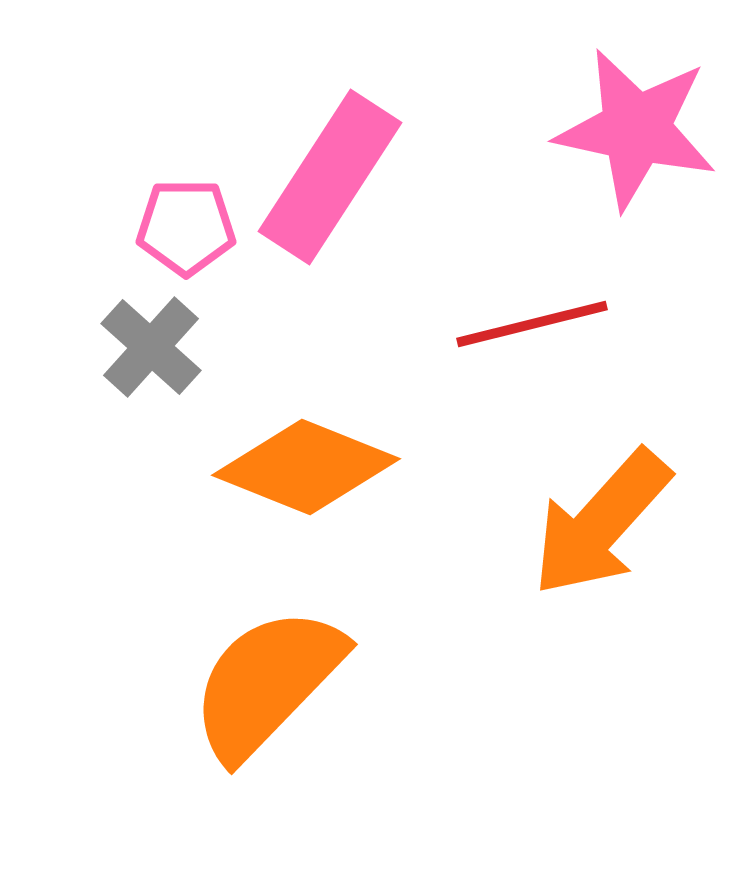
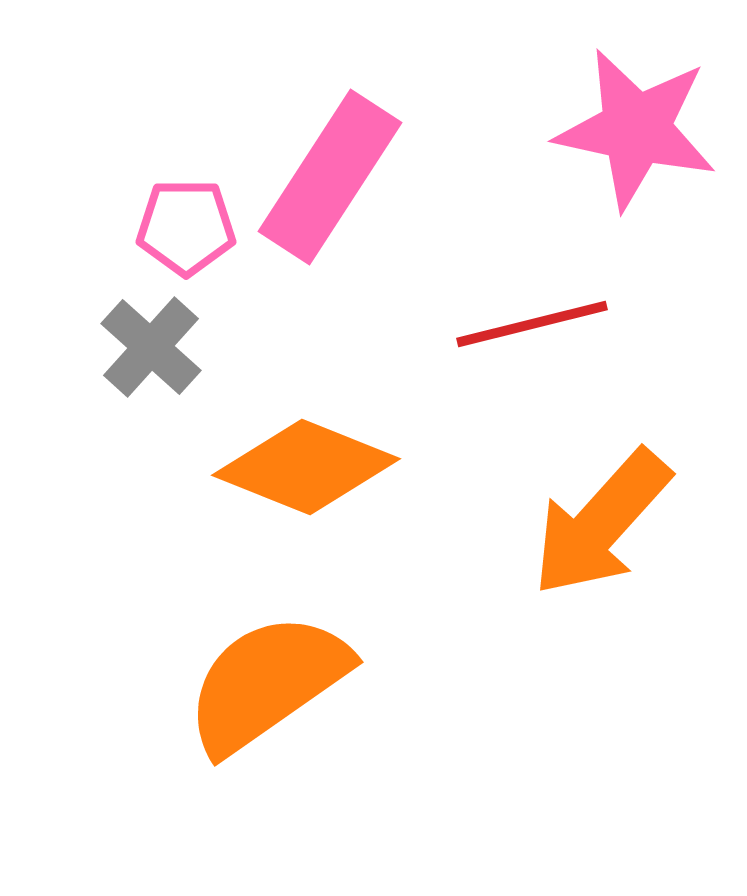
orange semicircle: rotated 11 degrees clockwise
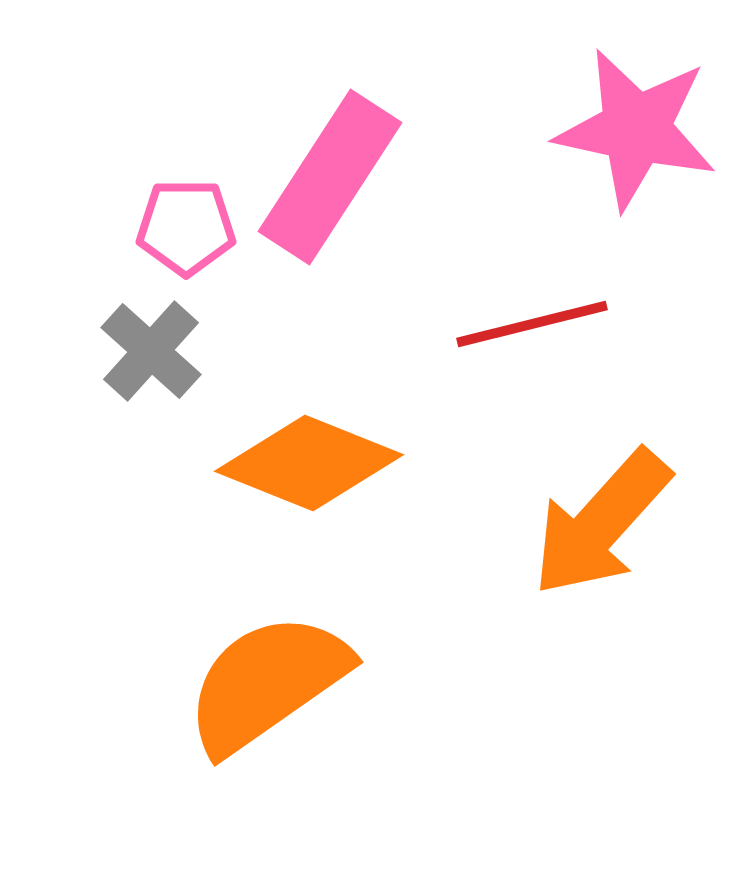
gray cross: moved 4 px down
orange diamond: moved 3 px right, 4 px up
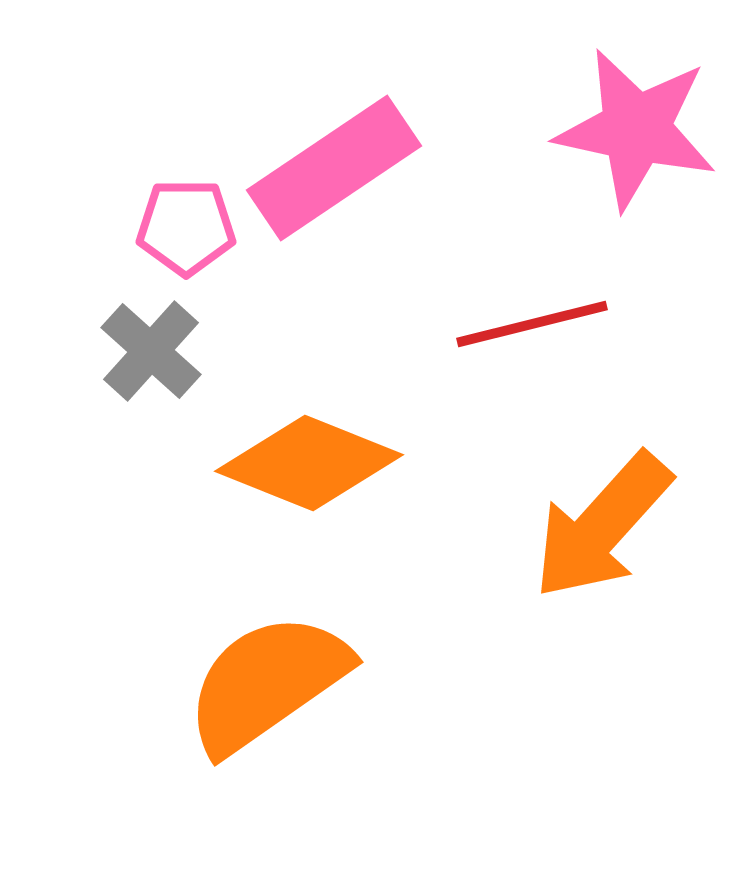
pink rectangle: moved 4 px right, 9 px up; rotated 23 degrees clockwise
orange arrow: moved 1 px right, 3 px down
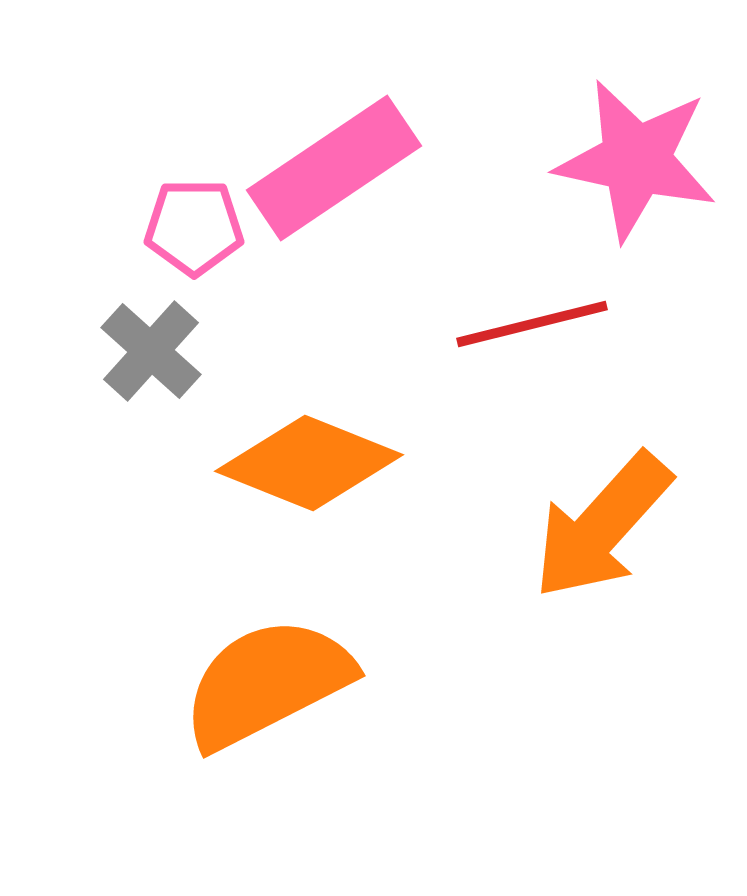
pink star: moved 31 px down
pink pentagon: moved 8 px right
orange semicircle: rotated 8 degrees clockwise
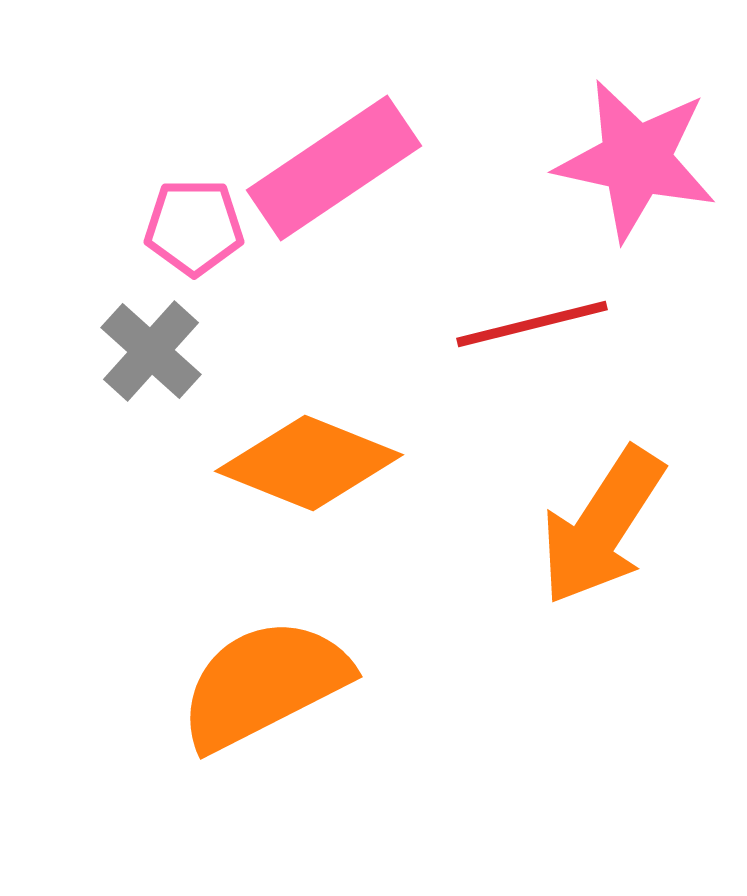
orange arrow: rotated 9 degrees counterclockwise
orange semicircle: moved 3 px left, 1 px down
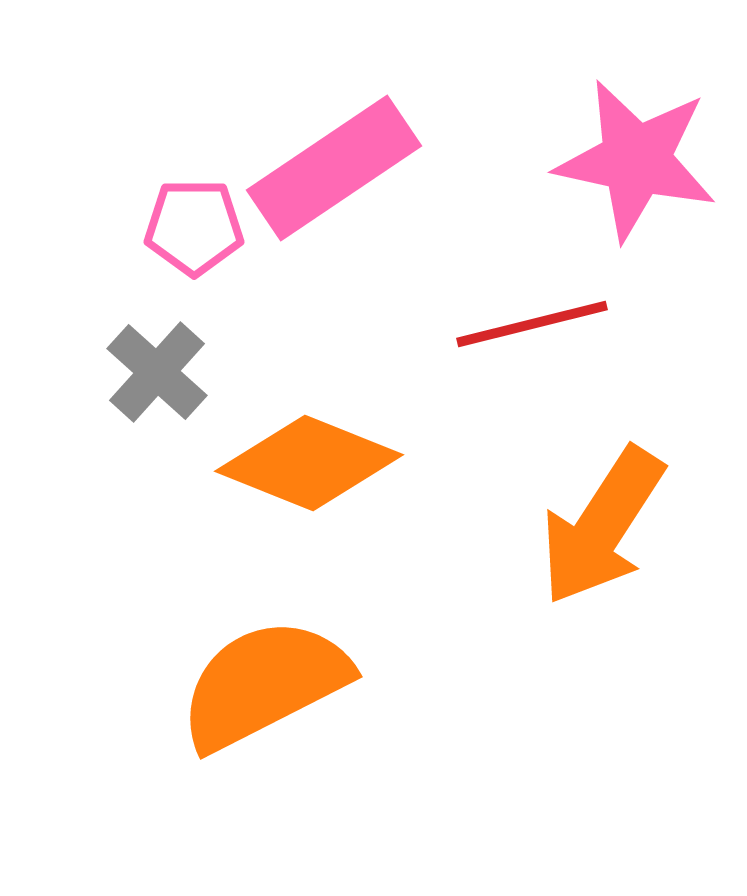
gray cross: moved 6 px right, 21 px down
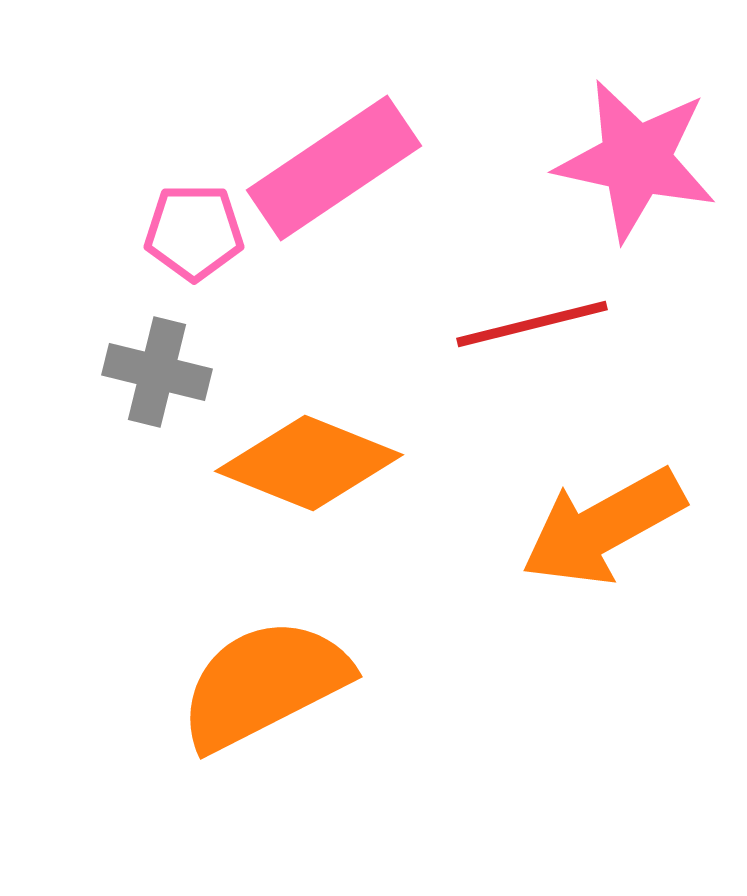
pink pentagon: moved 5 px down
gray cross: rotated 28 degrees counterclockwise
orange arrow: moved 1 px right, 1 px down; rotated 28 degrees clockwise
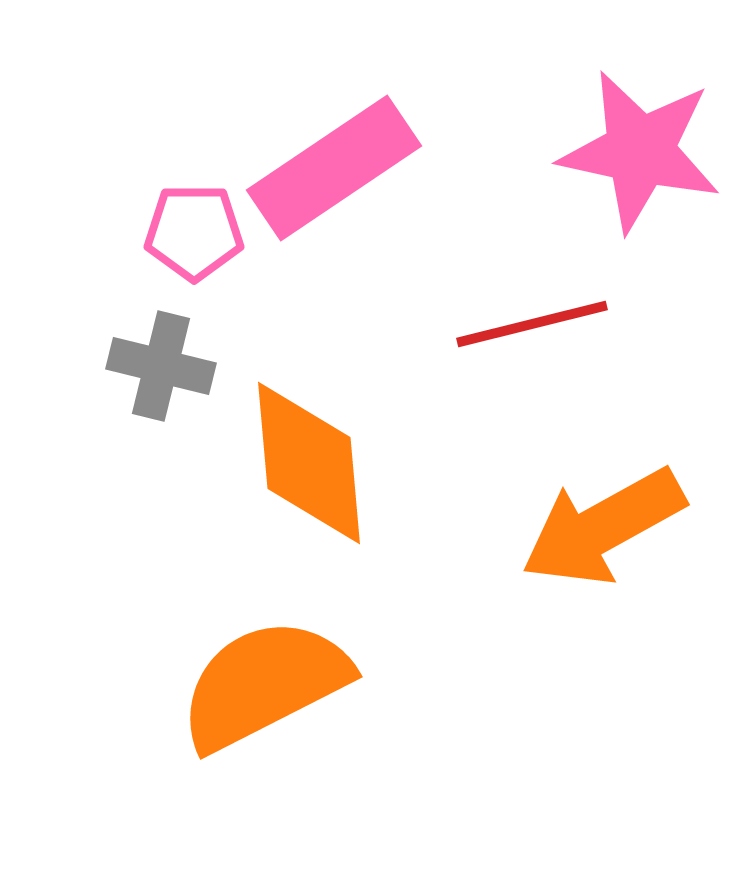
pink star: moved 4 px right, 9 px up
gray cross: moved 4 px right, 6 px up
orange diamond: rotated 63 degrees clockwise
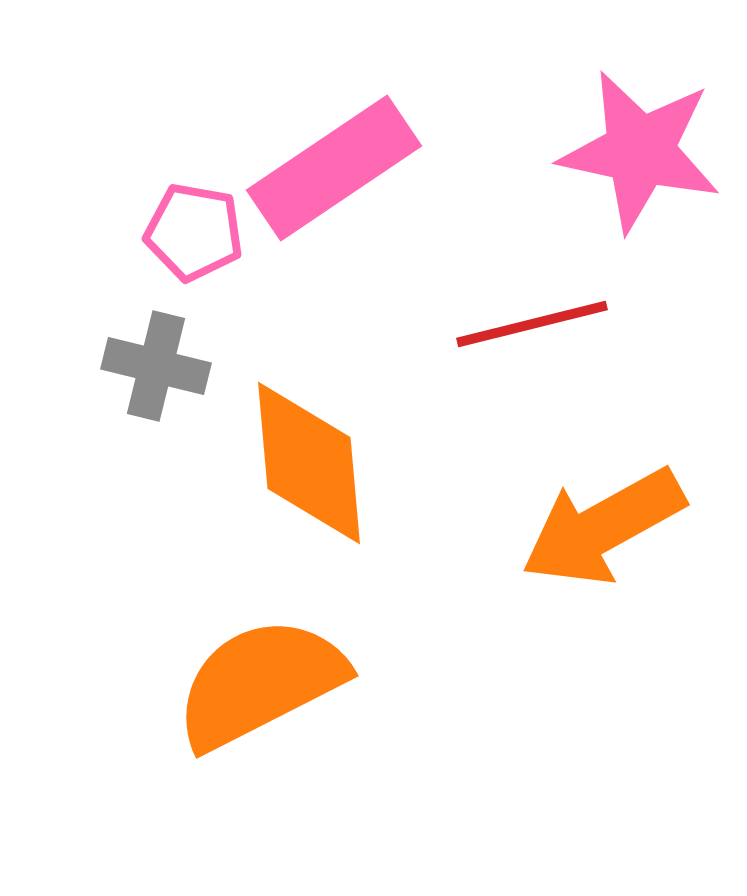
pink pentagon: rotated 10 degrees clockwise
gray cross: moved 5 px left
orange semicircle: moved 4 px left, 1 px up
